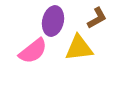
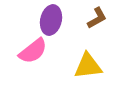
purple ellipse: moved 2 px left, 1 px up
yellow triangle: moved 9 px right, 18 px down
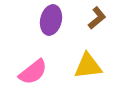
brown L-shape: rotated 10 degrees counterclockwise
pink semicircle: moved 21 px down
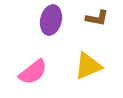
brown L-shape: rotated 50 degrees clockwise
yellow triangle: rotated 16 degrees counterclockwise
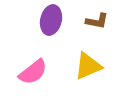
brown L-shape: moved 3 px down
